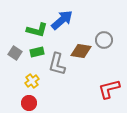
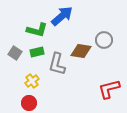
blue arrow: moved 4 px up
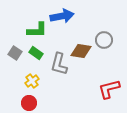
blue arrow: rotated 30 degrees clockwise
green L-shape: rotated 15 degrees counterclockwise
green rectangle: moved 1 px left, 1 px down; rotated 48 degrees clockwise
gray L-shape: moved 2 px right
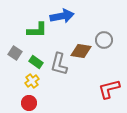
green rectangle: moved 9 px down
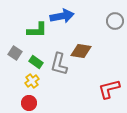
gray circle: moved 11 px right, 19 px up
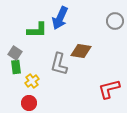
blue arrow: moved 2 px left, 2 px down; rotated 125 degrees clockwise
green rectangle: moved 20 px left, 5 px down; rotated 48 degrees clockwise
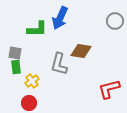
green L-shape: moved 1 px up
gray square: rotated 24 degrees counterclockwise
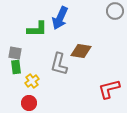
gray circle: moved 10 px up
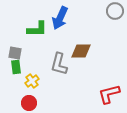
brown diamond: rotated 10 degrees counterclockwise
red L-shape: moved 5 px down
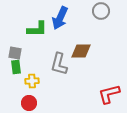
gray circle: moved 14 px left
yellow cross: rotated 32 degrees clockwise
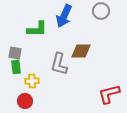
blue arrow: moved 4 px right, 2 px up
red circle: moved 4 px left, 2 px up
